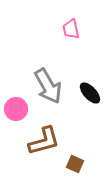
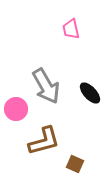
gray arrow: moved 2 px left
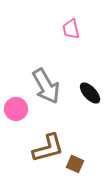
brown L-shape: moved 4 px right, 7 px down
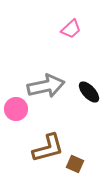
pink trapezoid: rotated 120 degrees counterclockwise
gray arrow: rotated 72 degrees counterclockwise
black ellipse: moved 1 px left, 1 px up
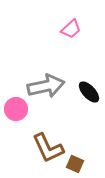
brown L-shape: rotated 80 degrees clockwise
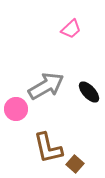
gray arrow: rotated 18 degrees counterclockwise
brown L-shape: rotated 12 degrees clockwise
brown square: rotated 18 degrees clockwise
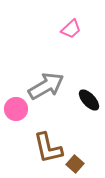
black ellipse: moved 8 px down
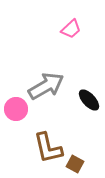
brown square: rotated 12 degrees counterclockwise
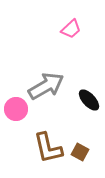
brown square: moved 5 px right, 12 px up
